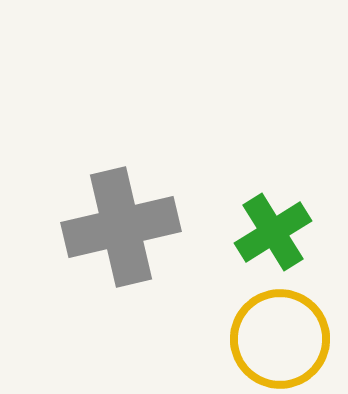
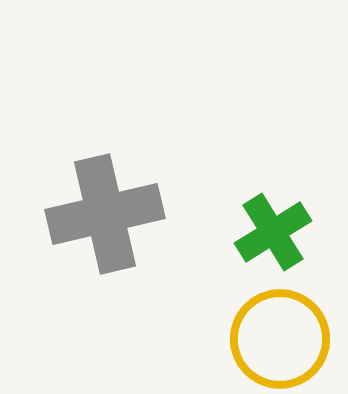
gray cross: moved 16 px left, 13 px up
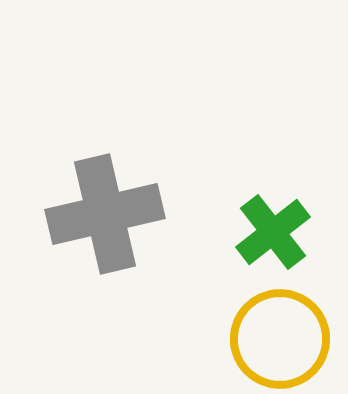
green cross: rotated 6 degrees counterclockwise
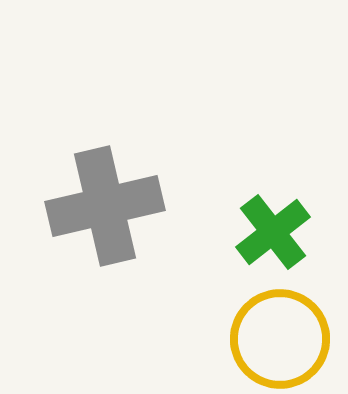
gray cross: moved 8 px up
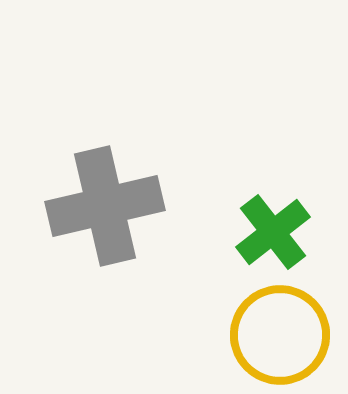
yellow circle: moved 4 px up
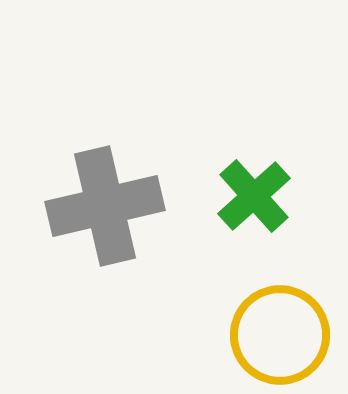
green cross: moved 19 px left, 36 px up; rotated 4 degrees counterclockwise
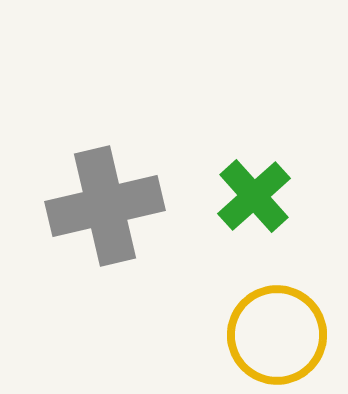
yellow circle: moved 3 px left
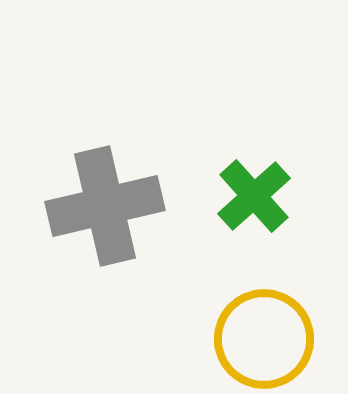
yellow circle: moved 13 px left, 4 px down
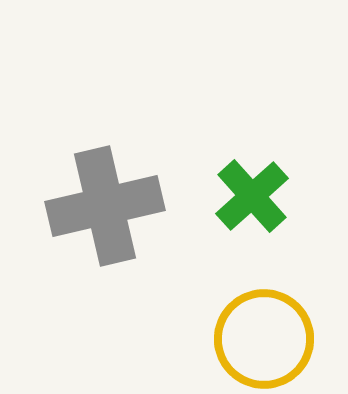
green cross: moved 2 px left
